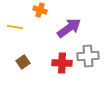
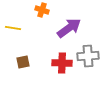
orange cross: moved 2 px right
yellow line: moved 2 px left, 1 px down
brown square: rotated 24 degrees clockwise
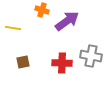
purple arrow: moved 2 px left, 7 px up
gray cross: moved 3 px right; rotated 15 degrees clockwise
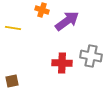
brown square: moved 11 px left, 19 px down
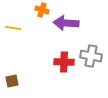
purple arrow: moved 1 px left, 2 px down; rotated 140 degrees counterclockwise
red cross: moved 2 px right, 1 px up
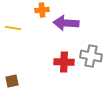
orange cross: rotated 24 degrees counterclockwise
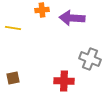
purple arrow: moved 6 px right, 5 px up
gray cross: moved 1 px left, 3 px down; rotated 10 degrees clockwise
red cross: moved 19 px down
brown square: moved 1 px right, 3 px up
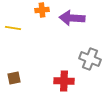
brown square: moved 1 px right
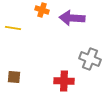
orange cross: rotated 24 degrees clockwise
brown square: moved 1 px up; rotated 16 degrees clockwise
